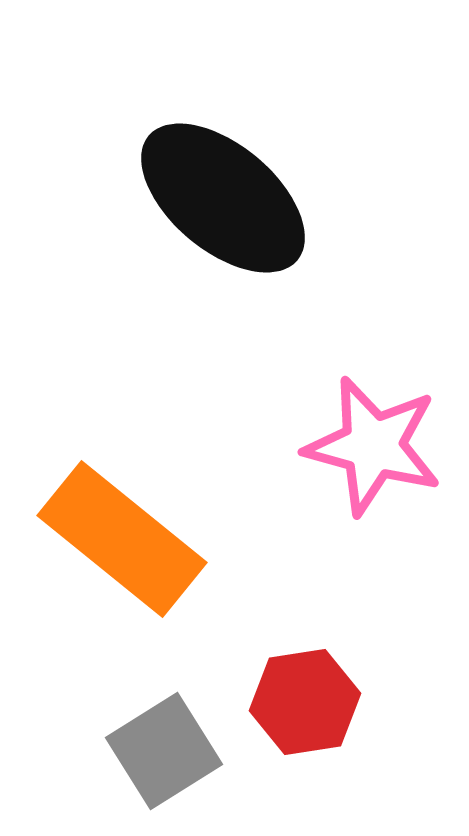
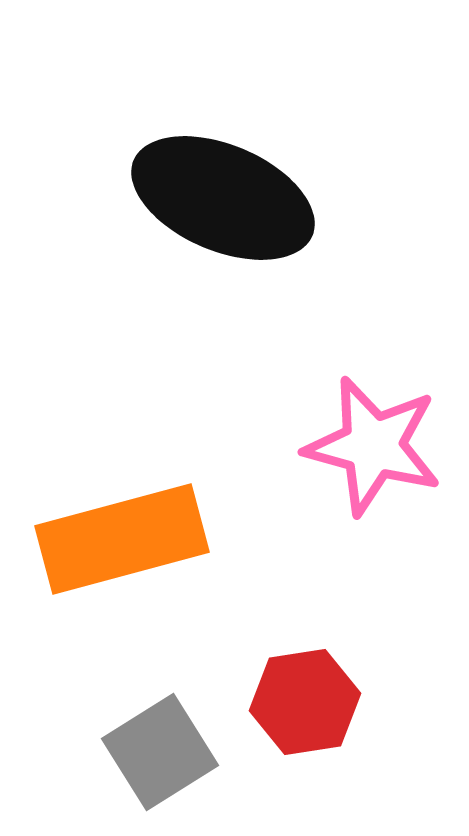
black ellipse: rotated 17 degrees counterclockwise
orange rectangle: rotated 54 degrees counterclockwise
gray square: moved 4 px left, 1 px down
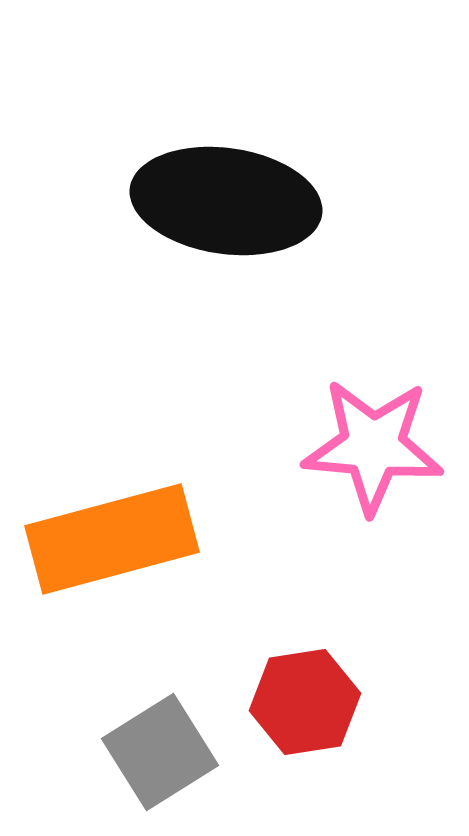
black ellipse: moved 3 px right, 3 px down; rotated 15 degrees counterclockwise
pink star: rotated 10 degrees counterclockwise
orange rectangle: moved 10 px left
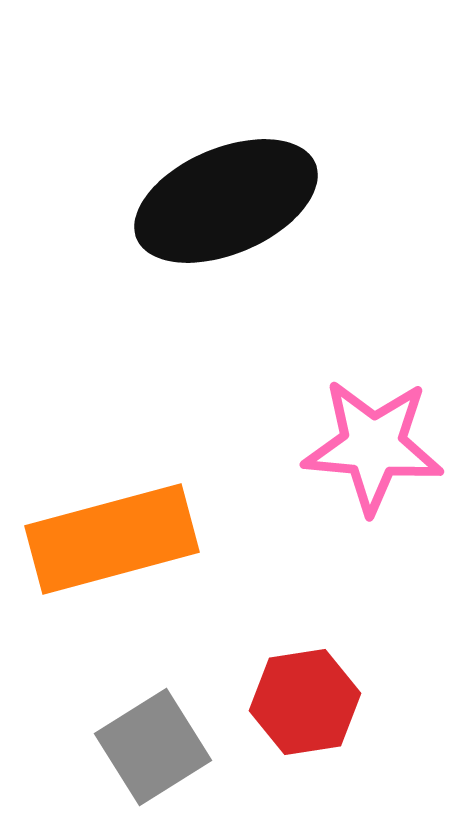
black ellipse: rotated 31 degrees counterclockwise
gray square: moved 7 px left, 5 px up
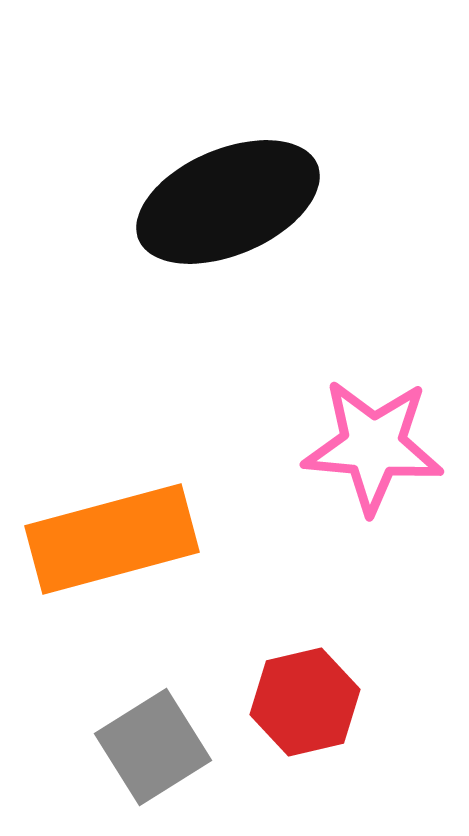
black ellipse: moved 2 px right, 1 px down
red hexagon: rotated 4 degrees counterclockwise
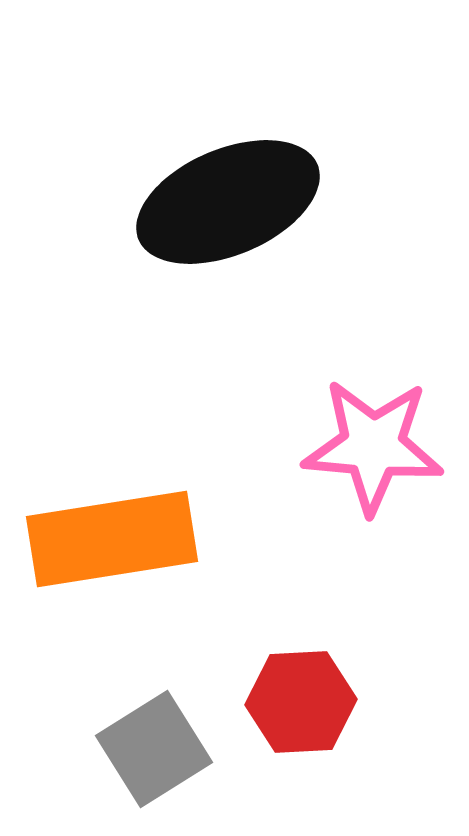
orange rectangle: rotated 6 degrees clockwise
red hexagon: moved 4 px left; rotated 10 degrees clockwise
gray square: moved 1 px right, 2 px down
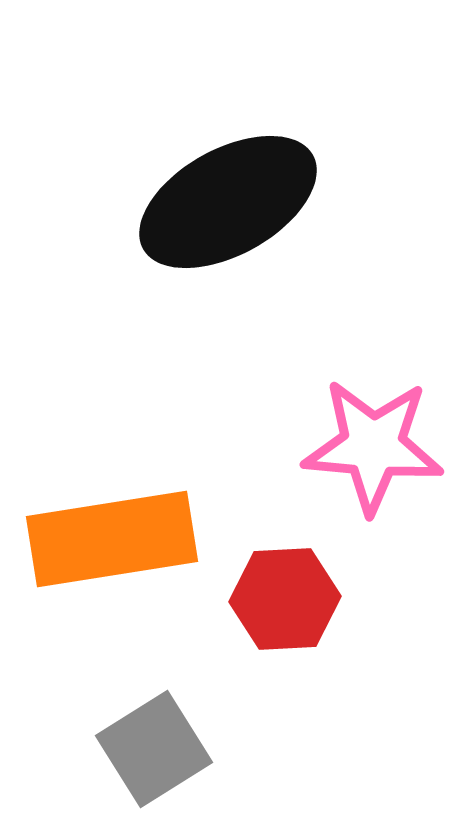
black ellipse: rotated 6 degrees counterclockwise
red hexagon: moved 16 px left, 103 px up
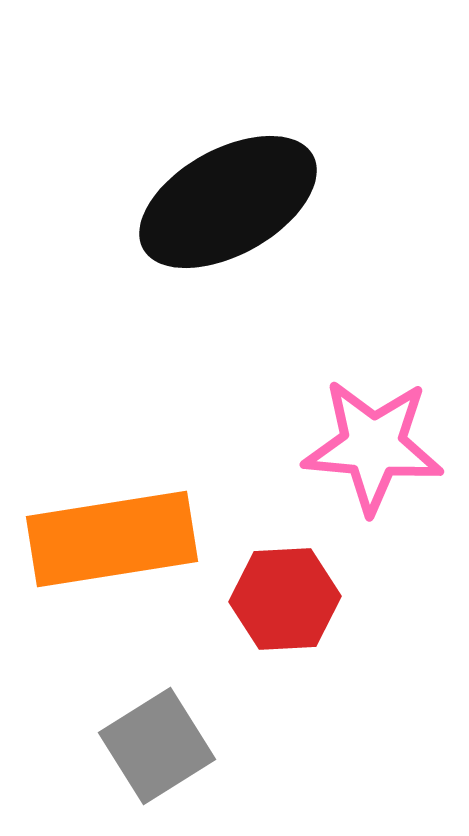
gray square: moved 3 px right, 3 px up
